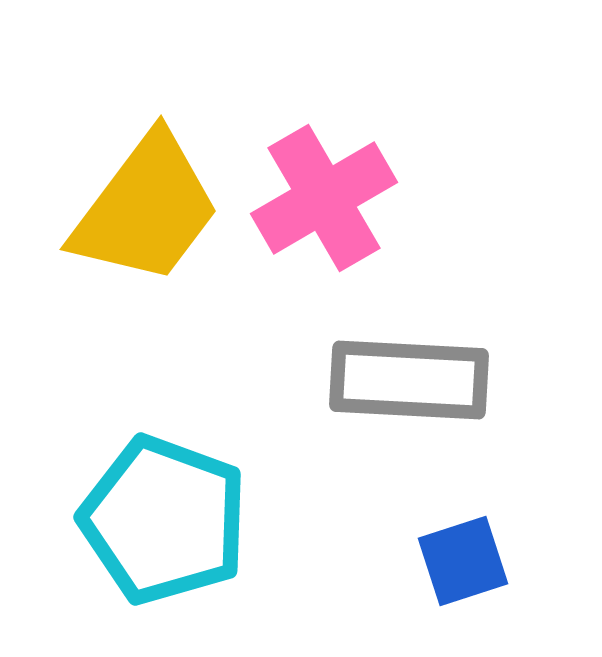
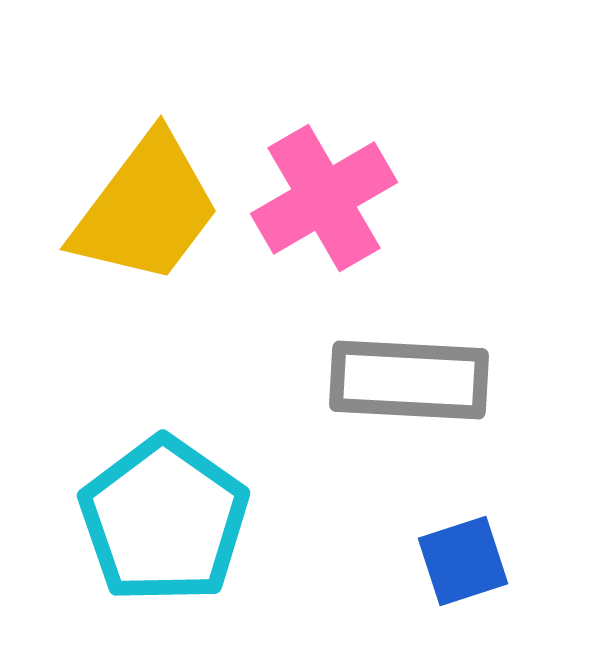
cyan pentagon: rotated 15 degrees clockwise
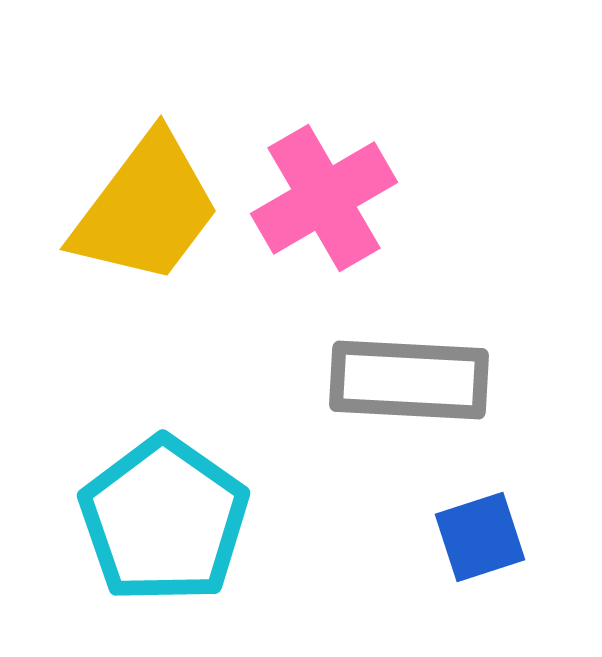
blue square: moved 17 px right, 24 px up
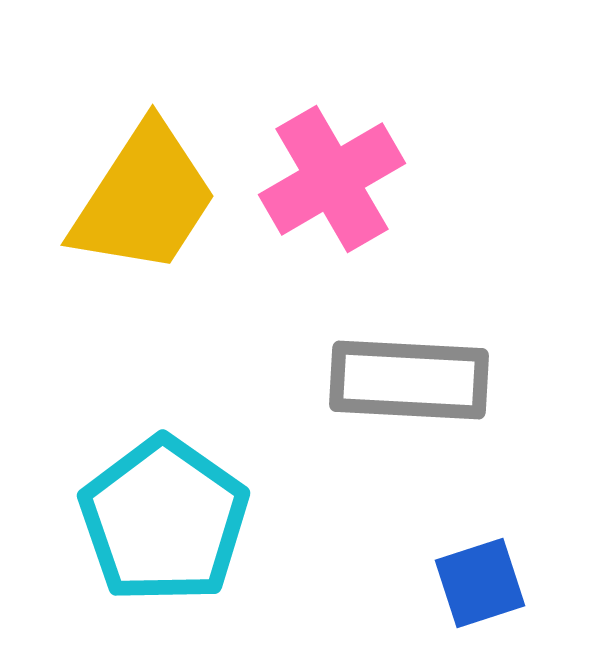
pink cross: moved 8 px right, 19 px up
yellow trapezoid: moved 2 px left, 10 px up; rotated 4 degrees counterclockwise
blue square: moved 46 px down
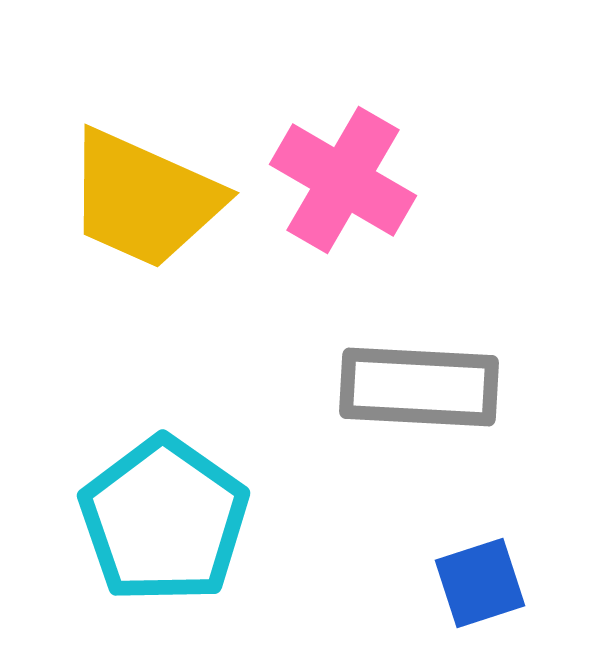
pink cross: moved 11 px right, 1 px down; rotated 30 degrees counterclockwise
yellow trapezoid: rotated 81 degrees clockwise
gray rectangle: moved 10 px right, 7 px down
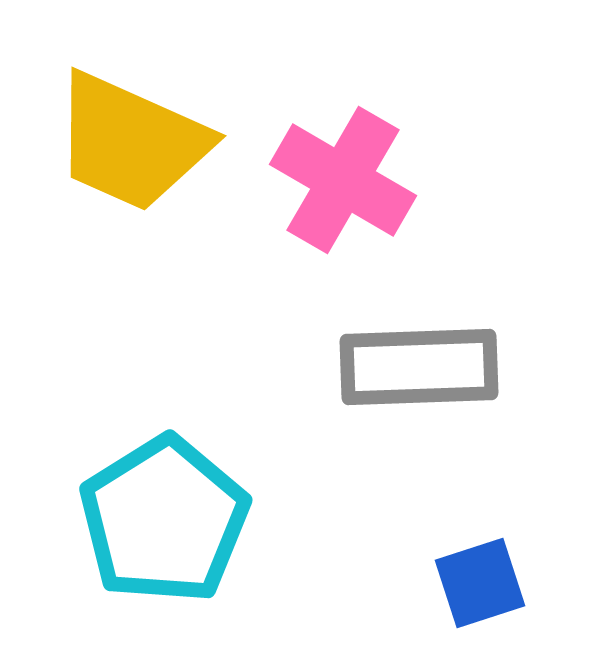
yellow trapezoid: moved 13 px left, 57 px up
gray rectangle: moved 20 px up; rotated 5 degrees counterclockwise
cyan pentagon: rotated 5 degrees clockwise
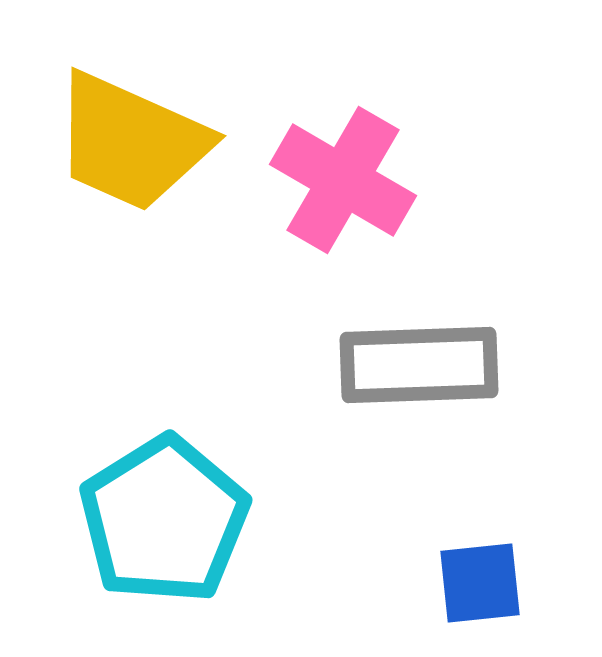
gray rectangle: moved 2 px up
blue square: rotated 12 degrees clockwise
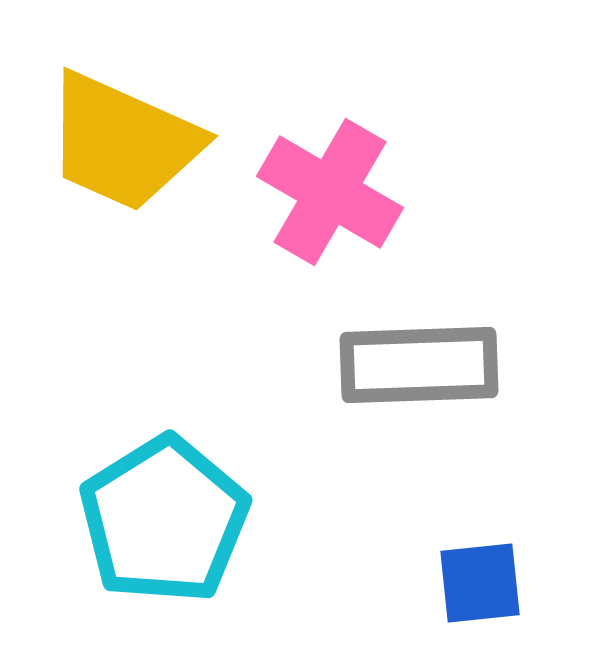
yellow trapezoid: moved 8 px left
pink cross: moved 13 px left, 12 px down
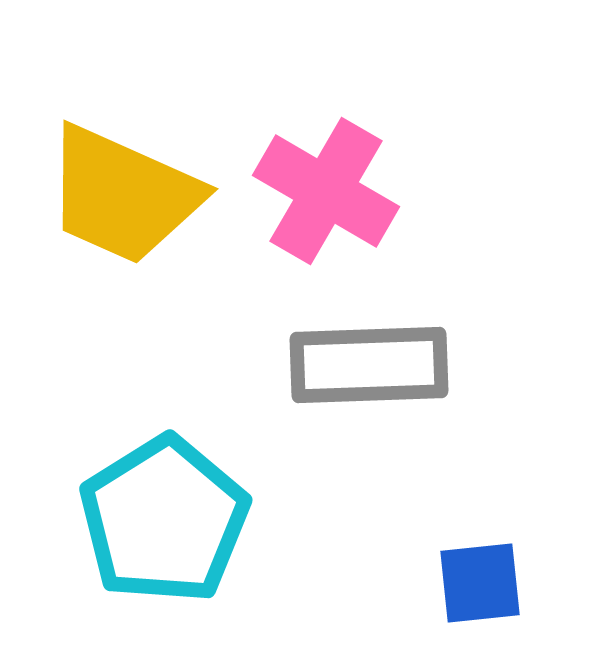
yellow trapezoid: moved 53 px down
pink cross: moved 4 px left, 1 px up
gray rectangle: moved 50 px left
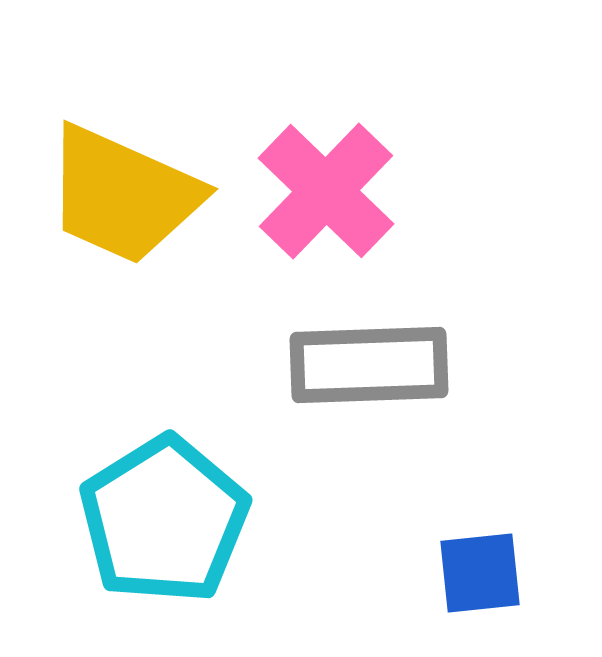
pink cross: rotated 14 degrees clockwise
blue square: moved 10 px up
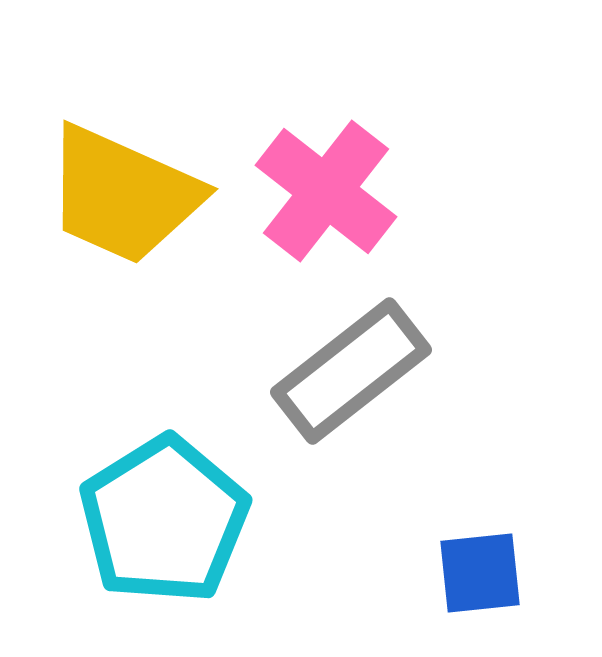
pink cross: rotated 6 degrees counterclockwise
gray rectangle: moved 18 px left, 6 px down; rotated 36 degrees counterclockwise
